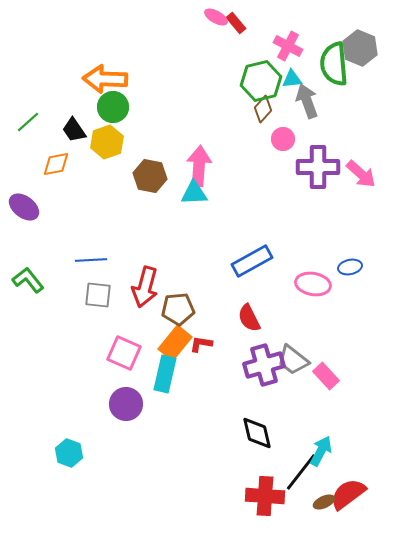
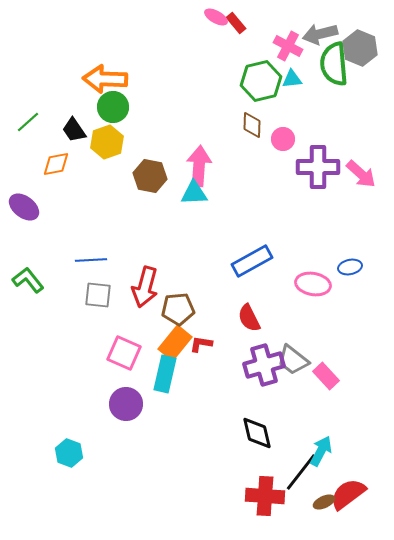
gray arrow at (307, 101): moved 13 px right, 67 px up; rotated 84 degrees counterclockwise
brown diamond at (263, 109): moved 11 px left, 16 px down; rotated 40 degrees counterclockwise
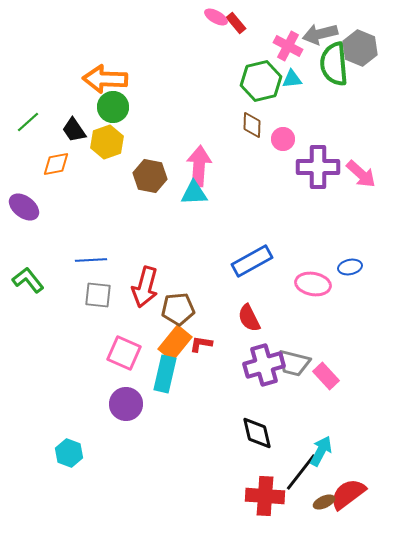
gray trapezoid at (293, 360): moved 1 px right, 3 px down; rotated 24 degrees counterclockwise
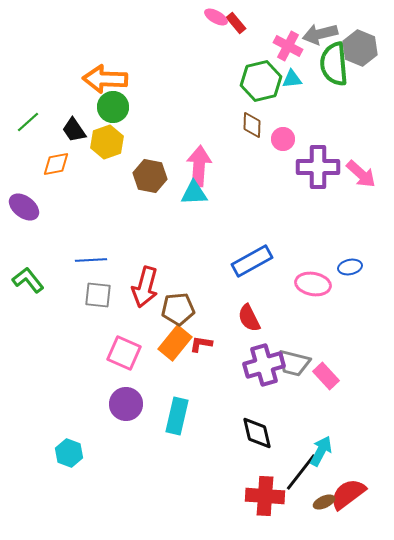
cyan rectangle at (165, 374): moved 12 px right, 42 px down
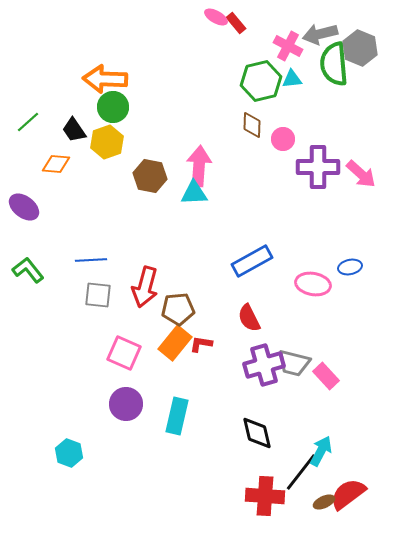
orange diamond at (56, 164): rotated 16 degrees clockwise
green L-shape at (28, 280): moved 10 px up
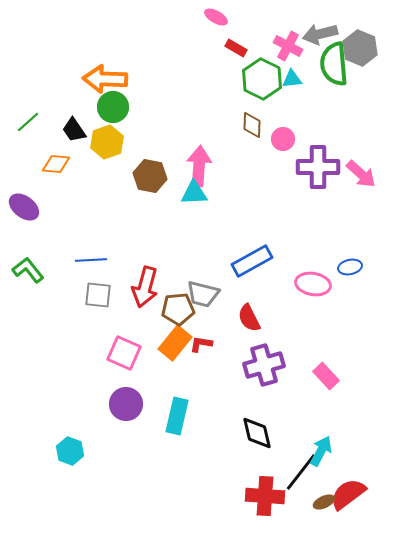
red rectangle at (236, 23): moved 25 px down; rotated 20 degrees counterclockwise
green hexagon at (261, 81): moved 1 px right, 2 px up; rotated 21 degrees counterclockwise
gray trapezoid at (294, 363): moved 91 px left, 69 px up
cyan hexagon at (69, 453): moved 1 px right, 2 px up
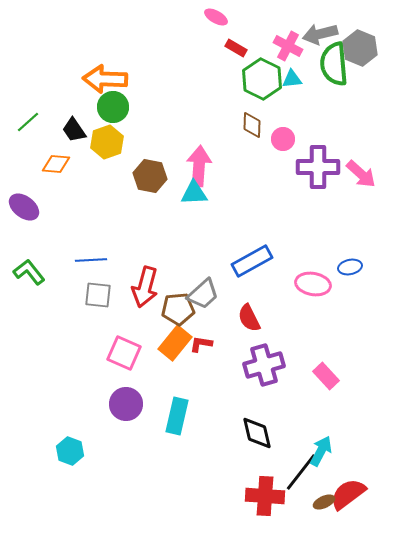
green L-shape at (28, 270): moved 1 px right, 2 px down
gray trapezoid at (203, 294): rotated 56 degrees counterclockwise
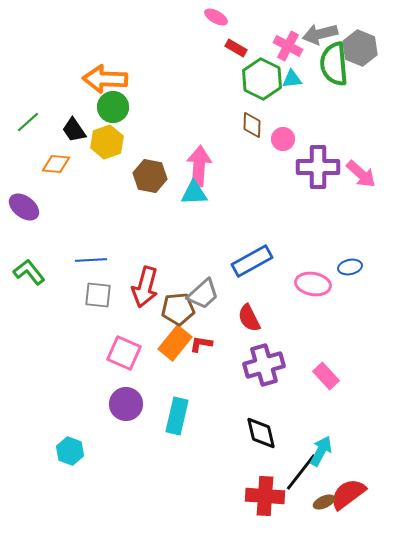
black diamond at (257, 433): moved 4 px right
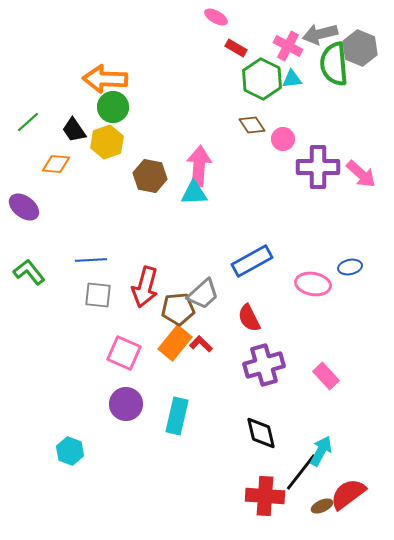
brown diamond at (252, 125): rotated 36 degrees counterclockwise
red L-shape at (201, 344): rotated 35 degrees clockwise
brown ellipse at (324, 502): moved 2 px left, 4 px down
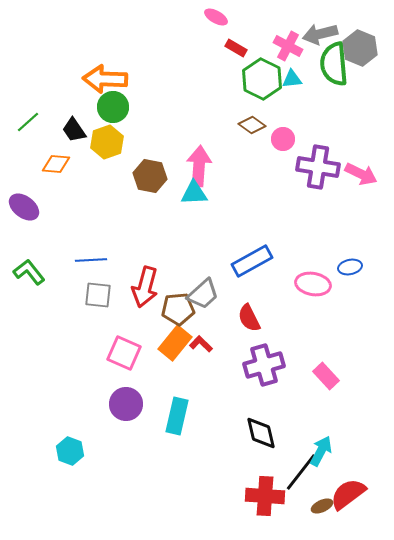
brown diamond at (252, 125): rotated 20 degrees counterclockwise
purple cross at (318, 167): rotated 9 degrees clockwise
pink arrow at (361, 174): rotated 16 degrees counterclockwise
